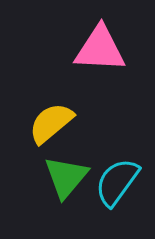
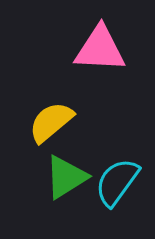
yellow semicircle: moved 1 px up
green triangle: rotated 18 degrees clockwise
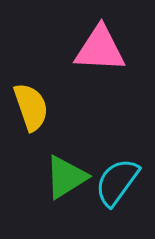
yellow semicircle: moved 20 px left, 15 px up; rotated 111 degrees clockwise
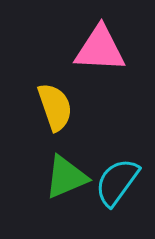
yellow semicircle: moved 24 px right
green triangle: rotated 9 degrees clockwise
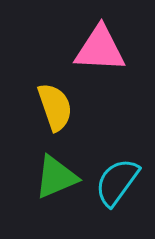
green triangle: moved 10 px left
